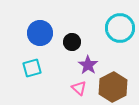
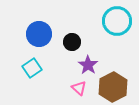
cyan circle: moved 3 px left, 7 px up
blue circle: moved 1 px left, 1 px down
cyan square: rotated 18 degrees counterclockwise
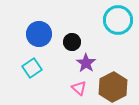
cyan circle: moved 1 px right, 1 px up
purple star: moved 2 px left, 2 px up
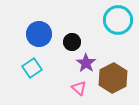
brown hexagon: moved 9 px up
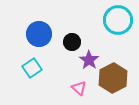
purple star: moved 3 px right, 3 px up
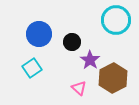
cyan circle: moved 2 px left
purple star: moved 1 px right
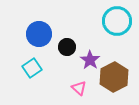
cyan circle: moved 1 px right, 1 px down
black circle: moved 5 px left, 5 px down
brown hexagon: moved 1 px right, 1 px up
